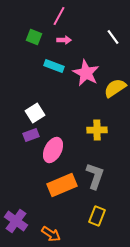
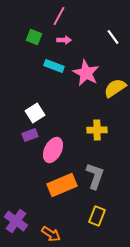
purple rectangle: moved 1 px left
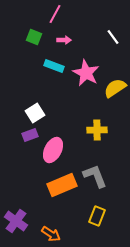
pink line: moved 4 px left, 2 px up
gray L-shape: rotated 40 degrees counterclockwise
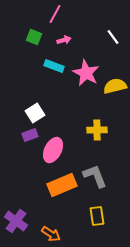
pink arrow: rotated 16 degrees counterclockwise
yellow semicircle: moved 2 px up; rotated 20 degrees clockwise
yellow rectangle: rotated 30 degrees counterclockwise
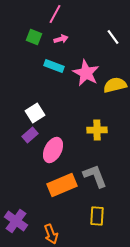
pink arrow: moved 3 px left, 1 px up
yellow semicircle: moved 1 px up
purple rectangle: rotated 21 degrees counterclockwise
yellow rectangle: rotated 12 degrees clockwise
orange arrow: rotated 36 degrees clockwise
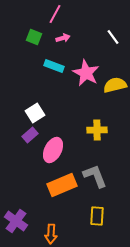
pink arrow: moved 2 px right, 1 px up
orange arrow: rotated 24 degrees clockwise
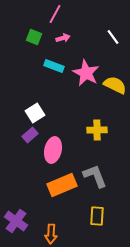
yellow semicircle: rotated 40 degrees clockwise
pink ellipse: rotated 15 degrees counterclockwise
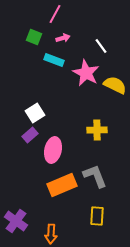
white line: moved 12 px left, 9 px down
cyan rectangle: moved 6 px up
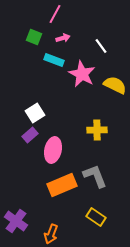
pink star: moved 4 px left, 1 px down
yellow rectangle: moved 1 px left, 1 px down; rotated 60 degrees counterclockwise
orange arrow: rotated 18 degrees clockwise
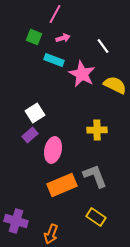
white line: moved 2 px right
purple cross: rotated 20 degrees counterclockwise
